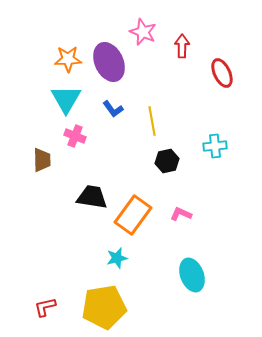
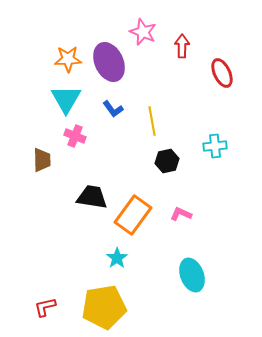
cyan star: rotated 20 degrees counterclockwise
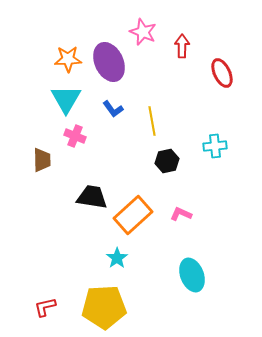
orange rectangle: rotated 12 degrees clockwise
yellow pentagon: rotated 6 degrees clockwise
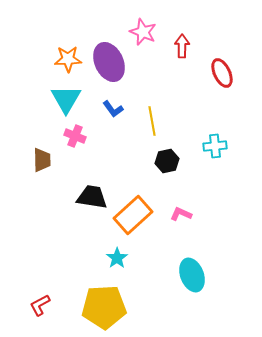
red L-shape: moved 5 px left, 2 px up; rotated 15 degrees counterclockwise
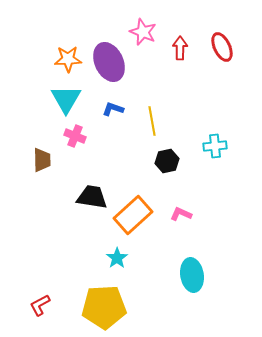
red arrow: moved 2 px left, 2 px down
red ellipse: moved 26 px up
blue L-shape: rotated 145 degrees clockwise
cyan ellipse: rotated 12 degrees clockwise
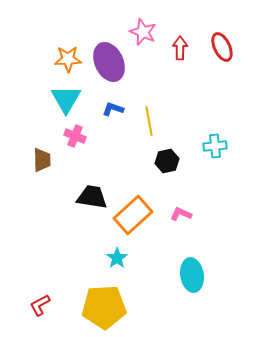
yellow line: moved 3 px left
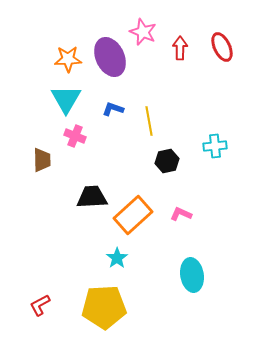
purple ellipse: moved 1 px right, 5 px up
black trapezoid: rotated 12 degrees counterclockwise
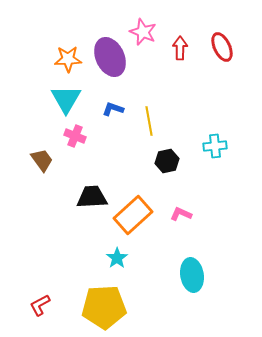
brown trapezoid: rotated 35 degrees counterclockwise
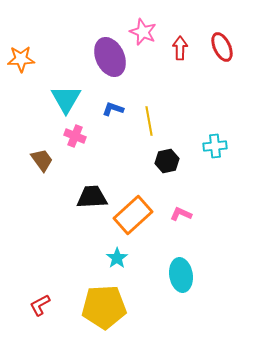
orange star: moved 47 px left
cyan ellipse: moved 11 px left
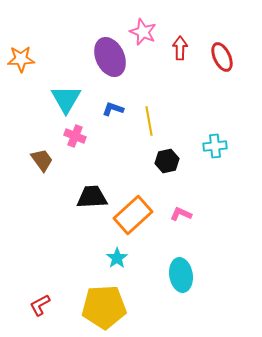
red ellipse: moved 10 px down
